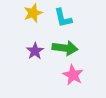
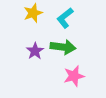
cyan L-shape: moved 2 px right; rotated 65 degrees clockwise
green arrow: moved 2 px left, 1 px up
pink star: moved 1 px right, 1 px down; rotated 30 degrees clockwise
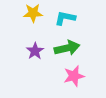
yellow star: rotated 18 degrees clockwise
cyan L-shape: rotated 50 degrees clockwise
green arrow: moved 4 px right, 1 px down; rotated 20 degrees counterclockwise
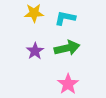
yellow star: moved 1 px right
pink star: moved 6 px left, 8 px down; rotated 20 degrees counterclockwise
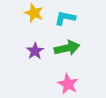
yellow star: rotated 24 degrees clockwise
pink star: rotated 10 degrees counterclockwise
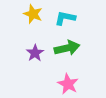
yellow star: moved 1 px left, 1 px down
purple star: moved 2 px down
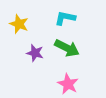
yellow star: moved 14 px left, 10 px down
green arrow: rotated 40 degrees clockwise
purple star: rotated 24 degrees counterclockwise
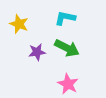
purple star: moved 2 px right, 1 px up; rotated 24 degrees counterclockwise
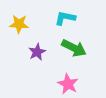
yellow star: rotated 18 degrees counterclockwise
green arrow: moved 7 px right
purple star: rotated 18 degrees counterclockwise
